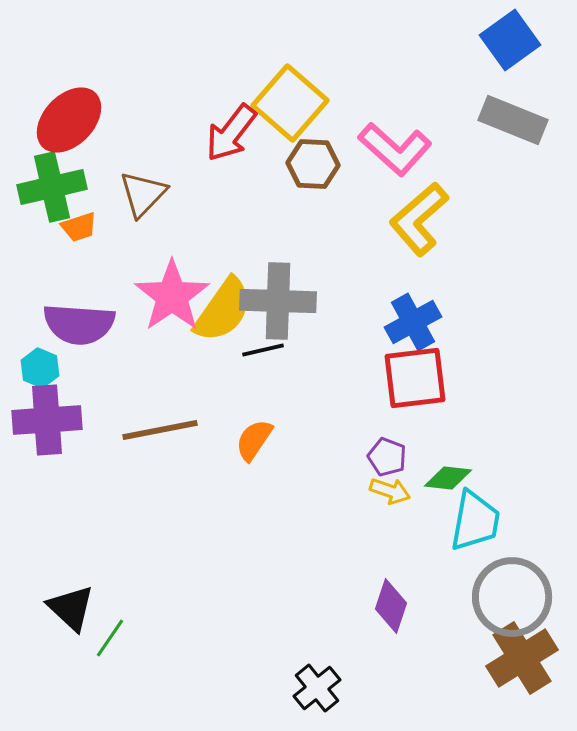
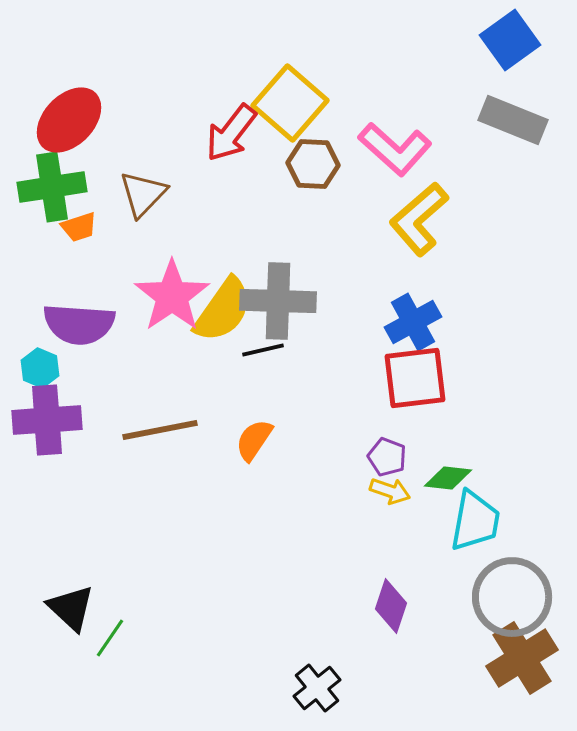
green cross: rotated 4 degrees clockwise
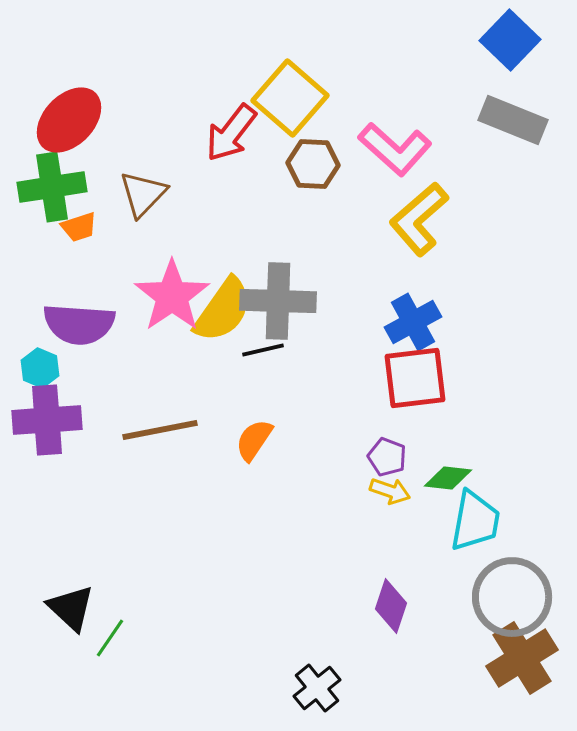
blue square: rotated 10 degrees counterclockwise
yellow square: moved 5 px up
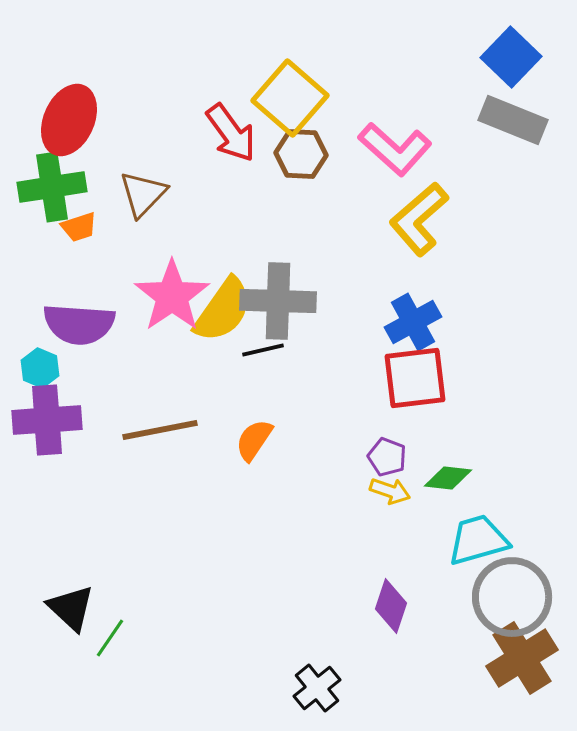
blue square: moved 1 px right, 17 px down
red ellipse: rotated 20 degrees counterclockwise
red arrow: rotated 74 degrees counterclockwise
brown hexagon: moved 12 px left, 10 px up
cyan trapezoid: moved 3 px right, 19 px down; rotated 116 degrees counterclockwise
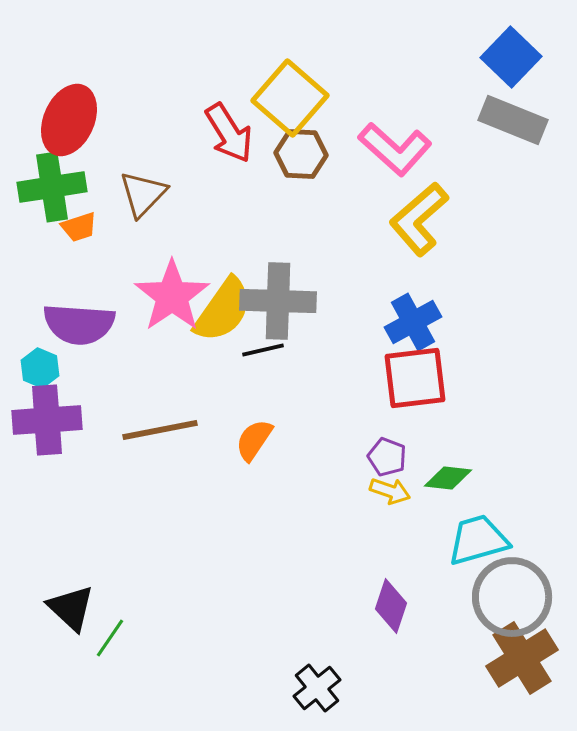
red arrow: moved 2 px left; rotated 4 degrees clockwise
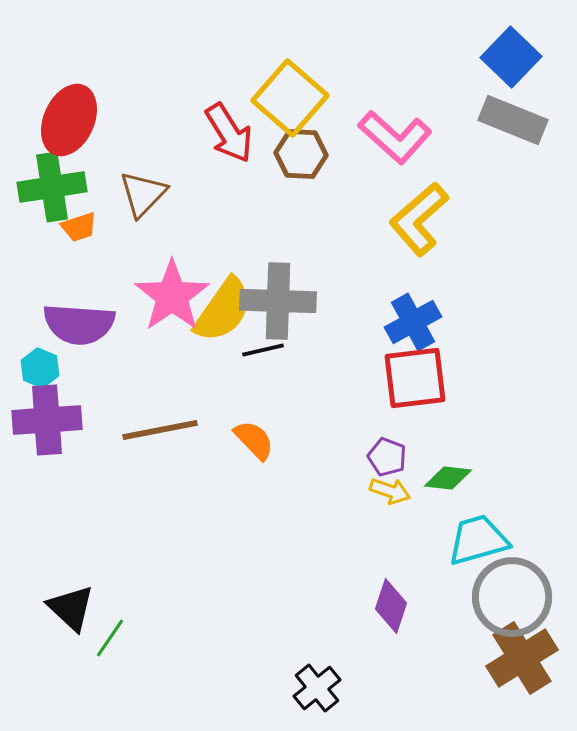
pink L-shape: moved 12 px up
orange semicircle: rotated 102 degrees clockwise
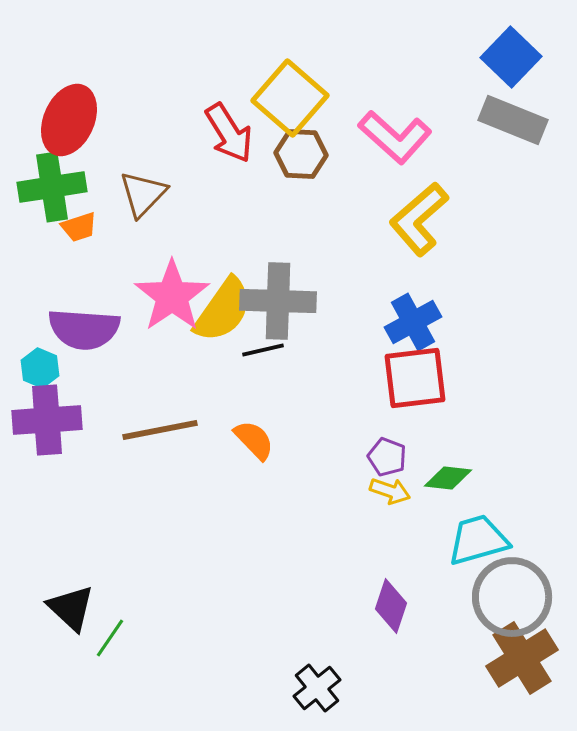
purple semicircle: moved 5 px right, 5 px down
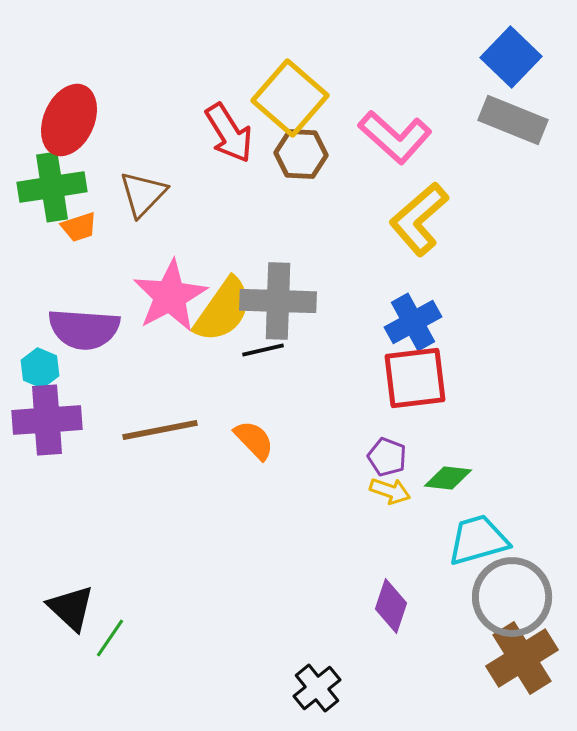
pink star: moved 2 px left; rotated 6 degrees clockwise
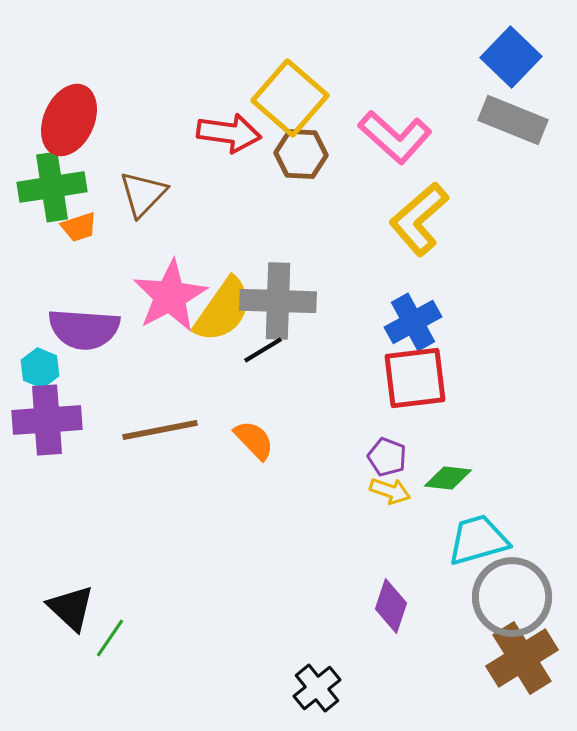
red arrow: rotated 50 degrees counterclockwise
black line: rotated 18 degrees counterclockwise
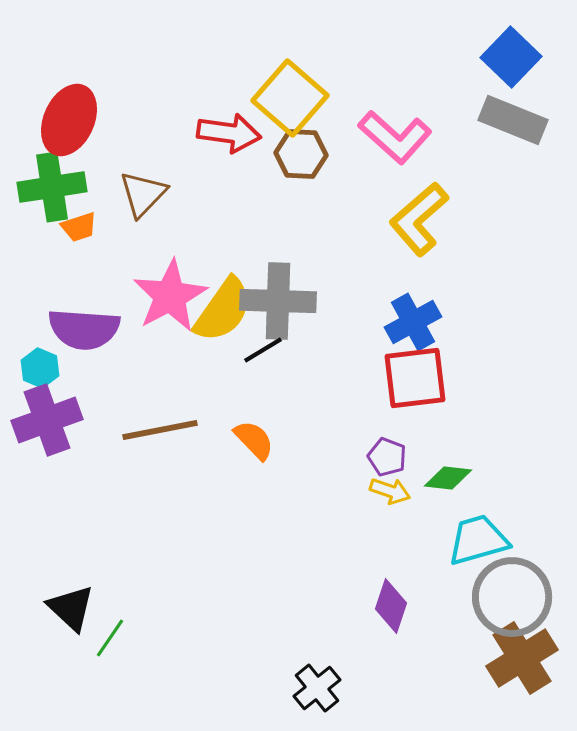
purple cross: rotated 16 degrees counterclockwise
